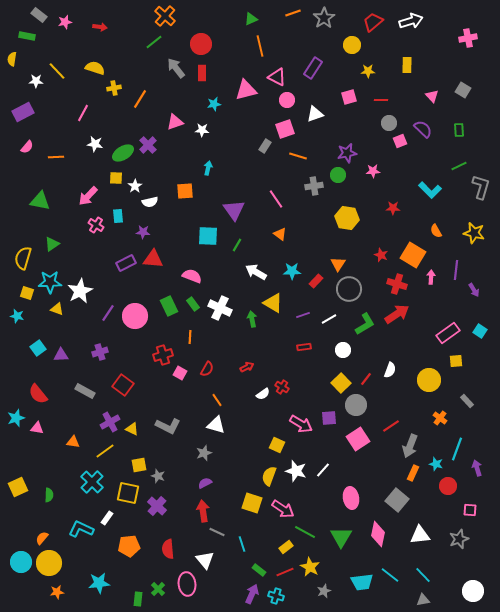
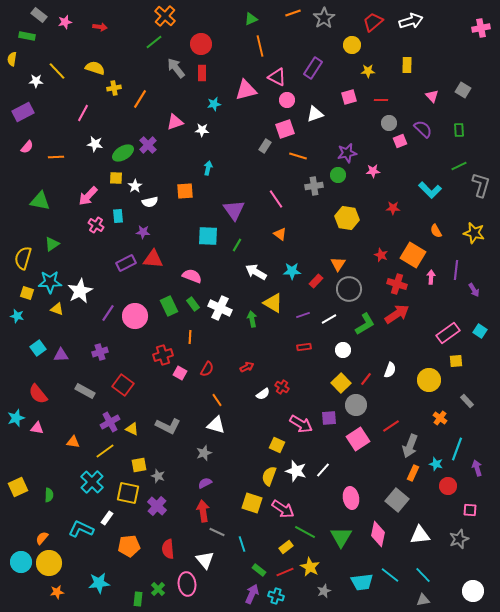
pink cross at (468, 38): moved 13 px right, 10 px up
gray L-shape at (481, 187): moved 2 px up
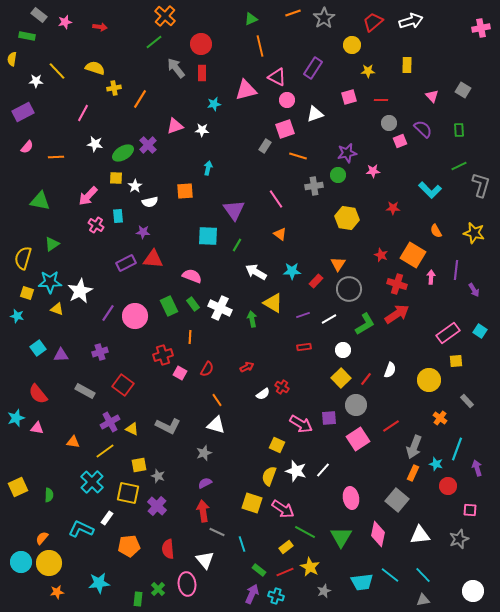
pink triangle at (175, 122): moved 4 px down
yellow square at (341, 383): moved 5 px up
gray arrow at (410, 446): moved 4 px right, 1 px down
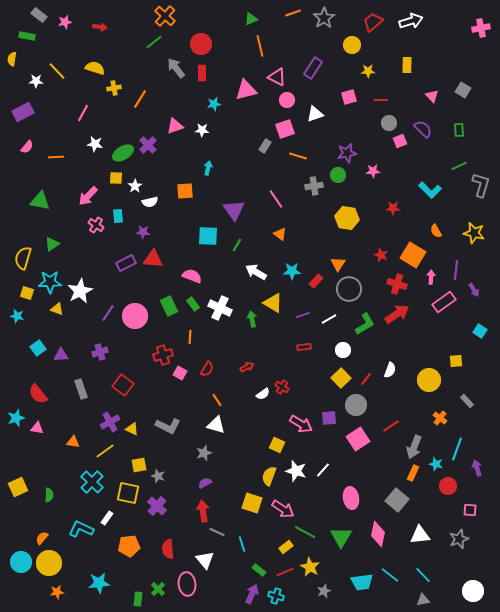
pink rectangle at (448, 333): moved 4 px left, 31 px up
gray rectangle at (85, 391): moved 4 px left, 2 px up; rotated 42 degrees clockwise
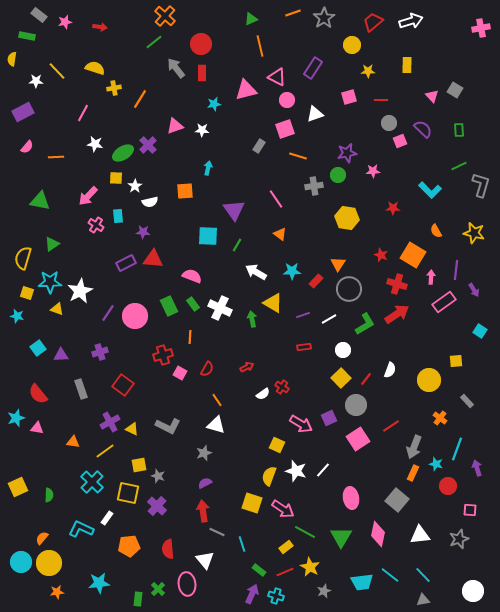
gray square at (463, 90): moved 8 px left
gray rectangle at (265, 146): moved 6 px left
purple square at (329, 418): rotated 21 degrees counterclockwise
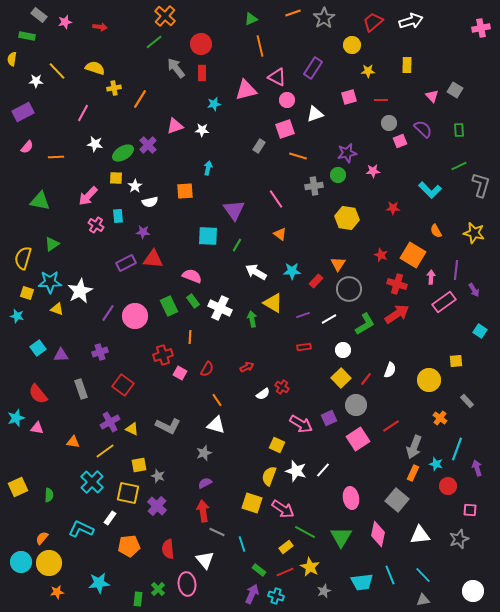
green rectangle at (193, 304): moved 3 px up
white rectangle at (107, 518): moved 3 px right
cyan line at (390, 575): rotated 30 degrees clockwise
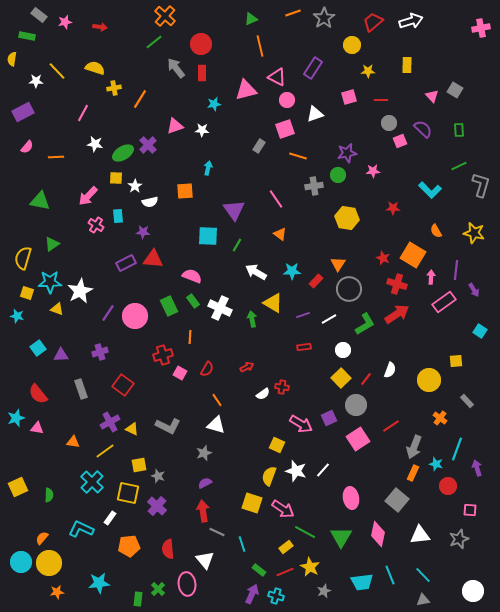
red star at (381, 255): moved 2 px right, 3 px down
red cross at (282, 387): rotated 24 degrees counterclockwise
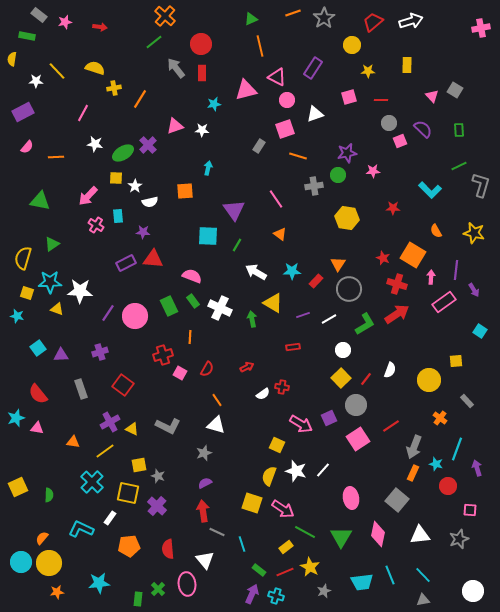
white star at (80, 291): rotated 30 degrees clockwise
red rectangle at (304, 347): moved 11 px left
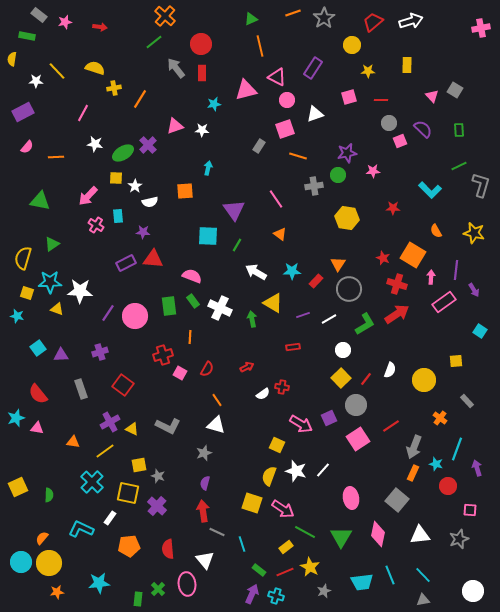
green rectangle at (169, 306): rotated 18 degrees clockwise
yellow circle at (429, 380): moved 5 px left
purple semicircle at (205, 483): rotated 48 degrees counterclockwise
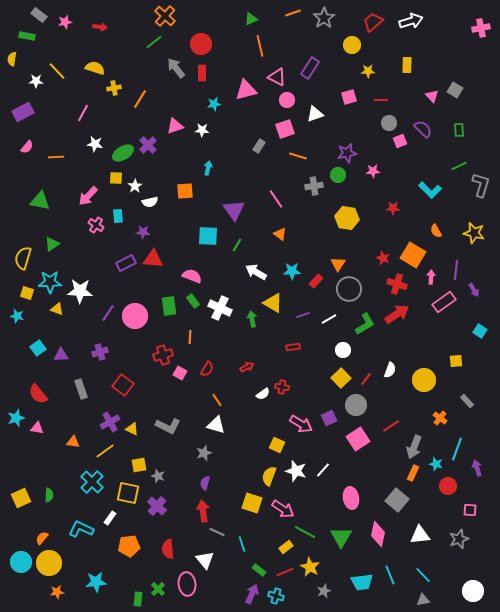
purple rectangle at (313, 68): moved 3 px left
yellow square at (18, 487): moved 3 px right, 11 px down
cyan star at (99, 583): moved 3 px left, 1 px up
